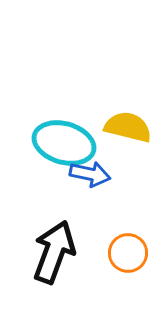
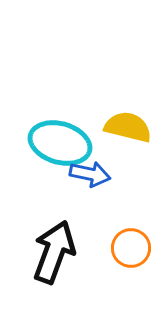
cyan ellipse: moved 4 px left
orange circle: moved 3 px right, 5 px up
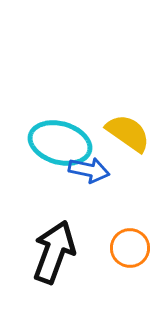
yellow semicircle: moved 6 px down; rotated 21 degrees clockwise
blue arrow: moved 1 px left, 4 px up
orange circle: moved 1 px left
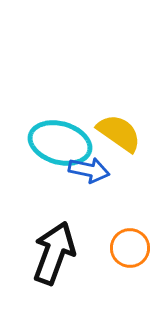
yellow semicircle: moved 9 px left
black arrow: moved 1 px down
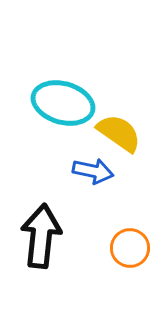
cyan ellipse: moved 3 px right, 40 px up
blue arrow: moved 4 px right, 1 px down
black arrow: moved 13 px left, 17 px up; rotated 14 degrees counterclockwise
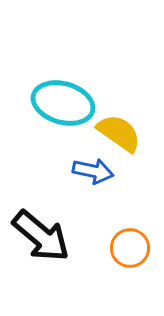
black arrow: rotated 124 degrees clockwise
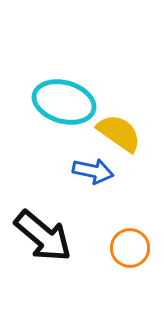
cyan ellipse: moved 1 px right, 1 px up
black arrow: moved 2 px right
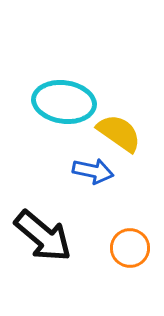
cyan ellipse: rotated 8 degrees counterclockwise
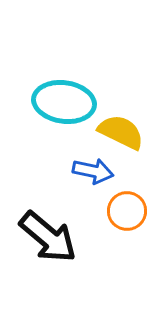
yellow semicircle: moved 2 px right, 1 px up; rotated 9 degrees counterclockwise
black arrow: moved 5 px right, 1 px down
orange circle: moved 3 px left, 37 px up
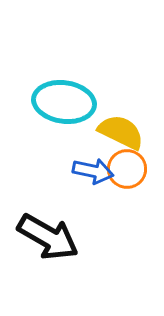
orange circle: moved 42 px up
black arrow: rotated 10 degrees counterclockwise
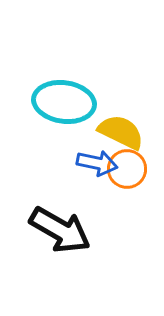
blue arrow: moved 4 px right, 8 px up
black arrow: moved 12 px right, 7 px up
